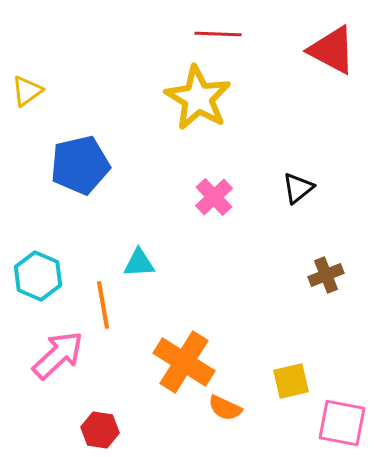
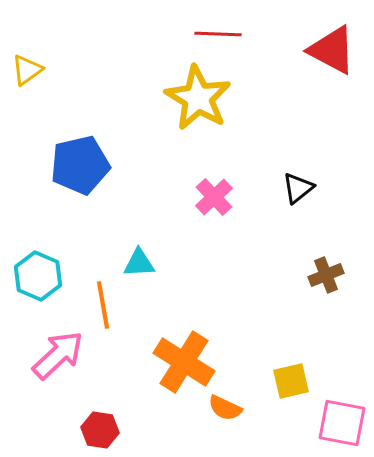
yellow triangle: moved 21 px up
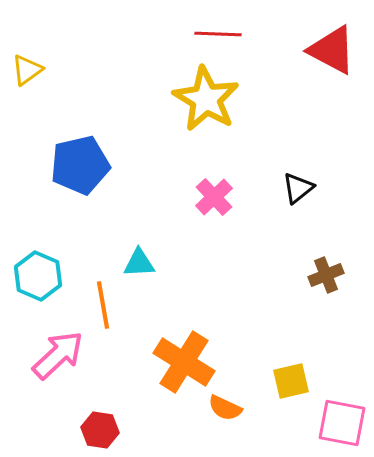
yellow star: moved 8 px right, 1 px down
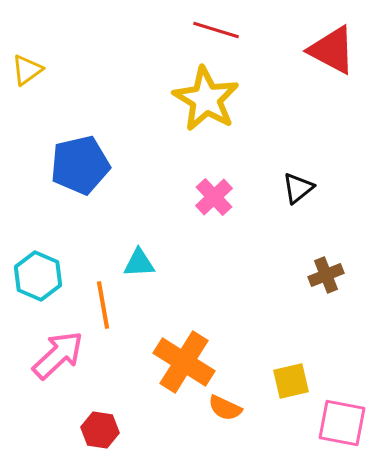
red line: moved 2 px left, 4 px up; rotated 15 degrees clockwise
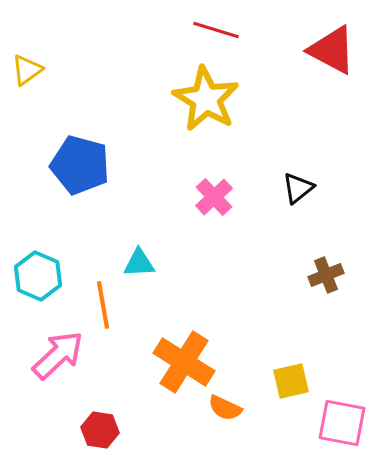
blue pentagon: rotated 28 degrees clockwise
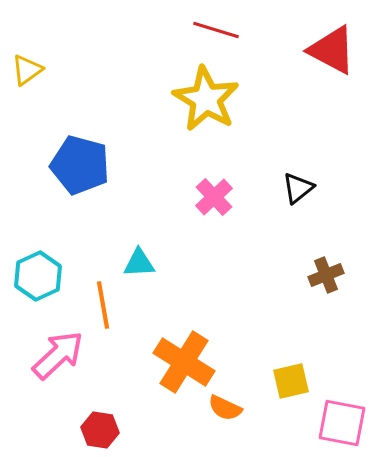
cyan hexagon: rotated 12 degrees clockwise
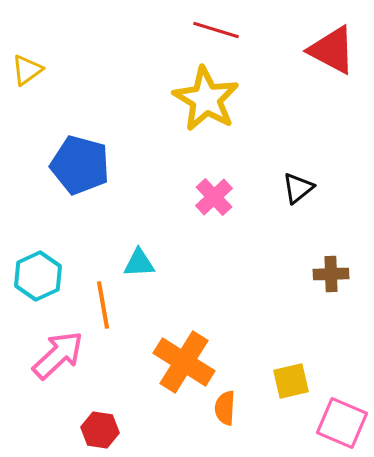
brown cross: moved 5 px right, 1 px up; rotated 20 degrees clockwise
orange semicircle: rotated 68 degrees clockwise
pink square: rotated 12 degrees clockwise
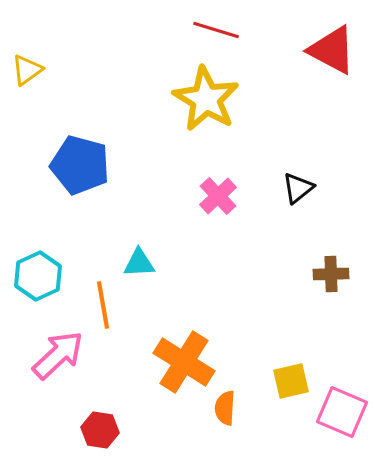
pink cross: moved 4 px right, 1 px up
pink square: moved 11 px up
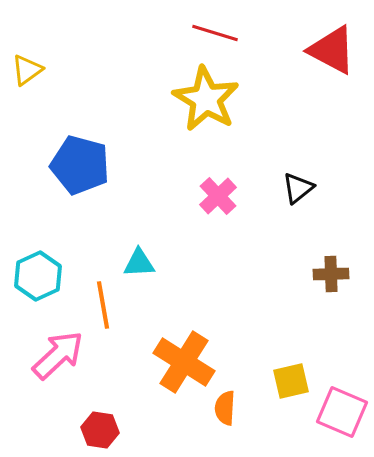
red line: moved 1 px left, 3 px down
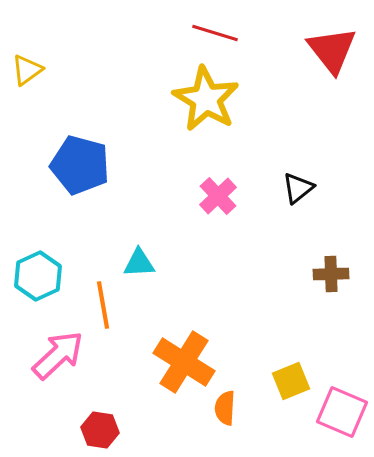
red triangle: rotated 24 degrees clockwise
yellow square: rotated 9 degrees counterclockwise
